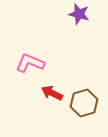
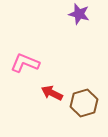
pink L-shape: moved 5 px left
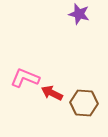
pink L-shape: moved 15 px down
brown hexagon: rotated 20 degrees clockwise
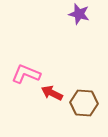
pink L-shape: moved 1 px right, 4 px up
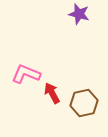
red arrow: rotated 35 degrees clockwise
brown hexagon: rotated 16 degrees counterclockwise
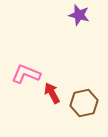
purple star: moved 1 px down
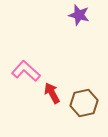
pink L-shape: moved 3 px up; rotated 20 degrees clockwise
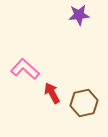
purple star: rotated 20 degrees counterclockwise
pink L-shape: moved 1 px left, 2 px up
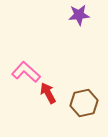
pink L-shape: moved 1 px right, 3 px down
red arrow: moved 4 px left
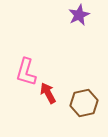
purple star: rotated 20 degrees counterclockwise
pink L-shape: rotated 116 degrees counterclockwise
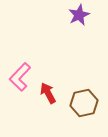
pink L-shape: moved 6 px left, 5 px down; rotated 28 degrees clockwise
